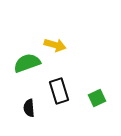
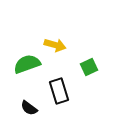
green semicircle: moved 1 px down
green square: moved 8 px left, 31 px up
black semicircle: rotated 48 degrees counterclockwise
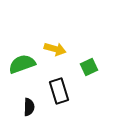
yellow arrow: moved 4 px down
green semicircle: moved 5 px left
black semicircle: moved 1 px up; rotated 126 degrees counterclockwise
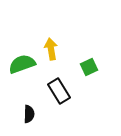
yellow arrow: moved 4 px left; rotated 115 degrees counterclockwise
black rectangle: rotated 15 degrees counterclockwise
black semicircle: moved 7 px down
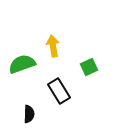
yellow arrow: moved 2 px right, 3 px up
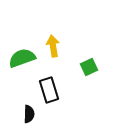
green semicircle: moved 6 px up
black rectangle: moved 10 px left, 1 px up; rotated 15 degrees clockwise
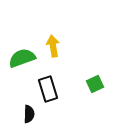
green square: moved 6 px right, 17 px down
black rectangle: moved 1 px left, 1 px up
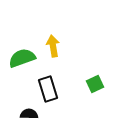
black semicircle: rotated 90 degrees counterclockwise
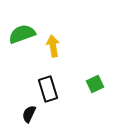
green semicircle: moved 24 px up
black semicircle: rotated 66 degrees counterclockwise
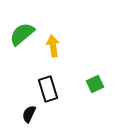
green semicircle: rotated 20 degrees counterclockwise
